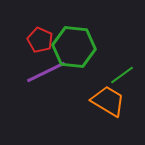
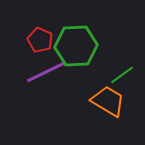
green hexagon: moved 2 px right, 1 px up; rotated 9 degrees counterclockwise
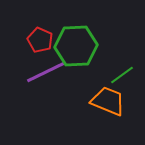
orange trapezoid: rotated 9 degrees counterclockwise
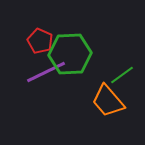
red pentagon: moved 1 px down
green hexagon: moved 6 px left, 8 px down
orange trapezoid: rotated 153 degrees counterclockwise
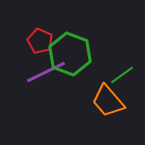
green hexagon: rotated 24 degrees clockwise
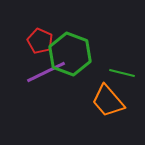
green line: moved 2 px up; rotated 50 degrees clockwise
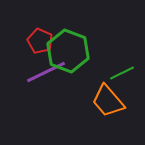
green hexagon: moved 2 px left, 3 px up
green line: rotated 40 degrees counterclockwise
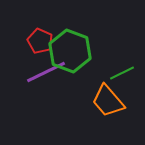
green hexagon: moved 2 px right
